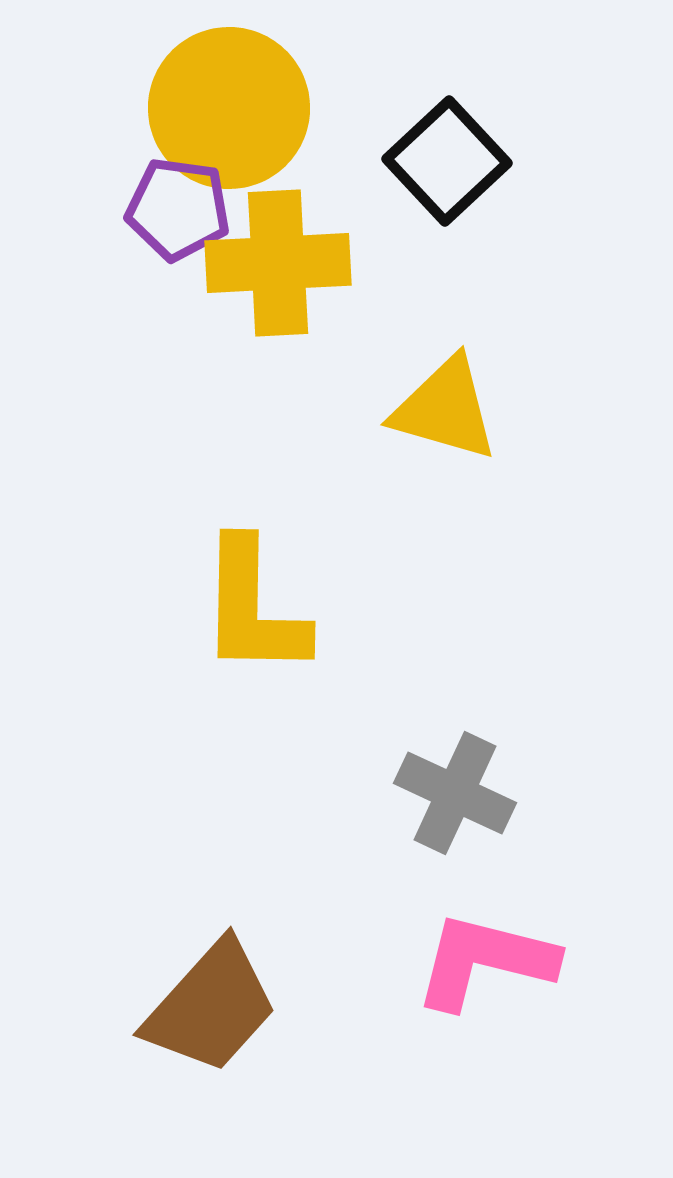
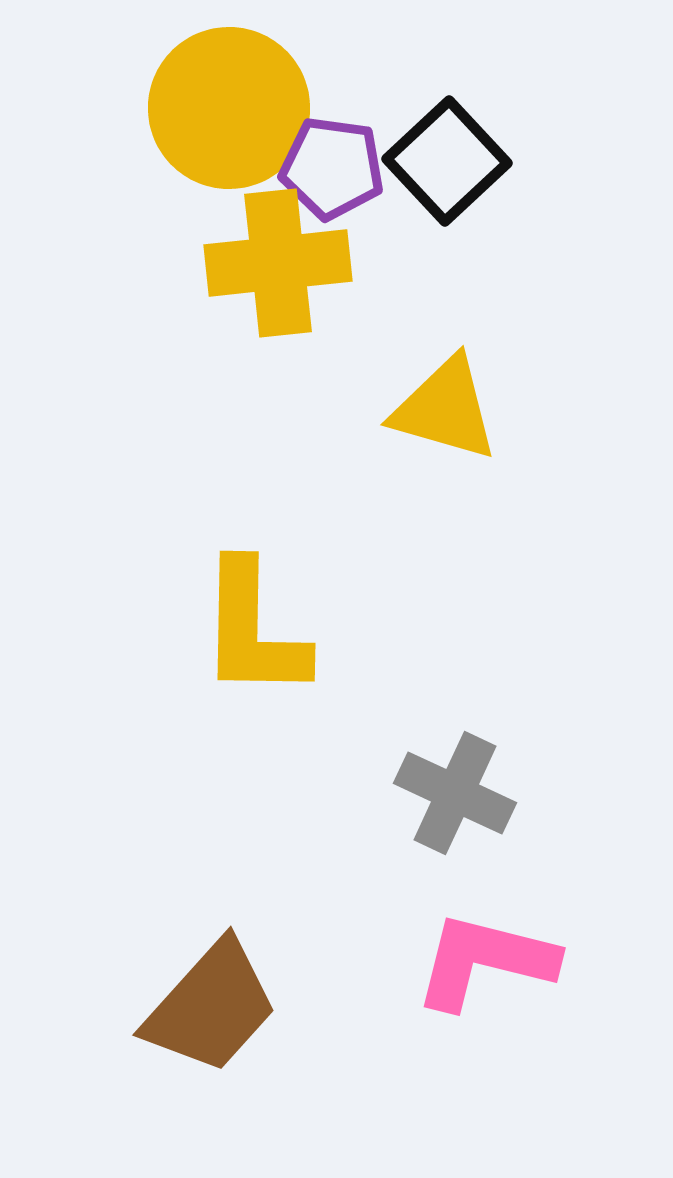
purple pentagon: moved 154 px right, 41 px up
yellow cross: rotated 3 degrees counterclockwise
yellow L-shape: moved 22 px down
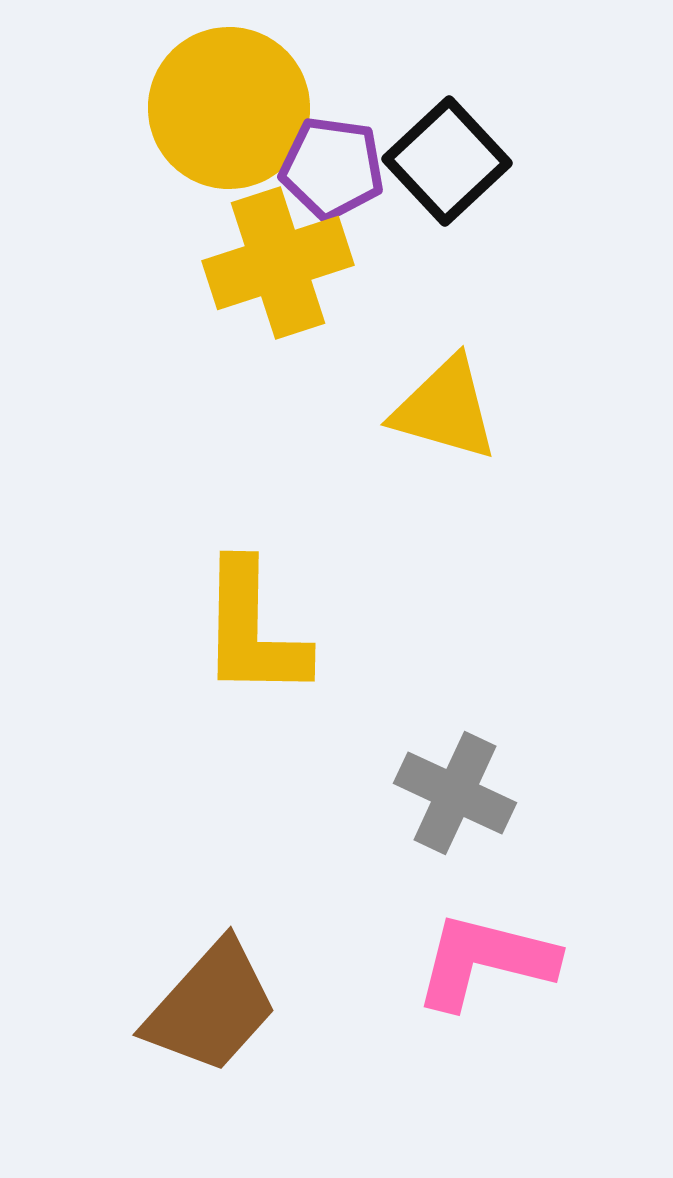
yellow cross: rotated 12 degrees counterclockwise
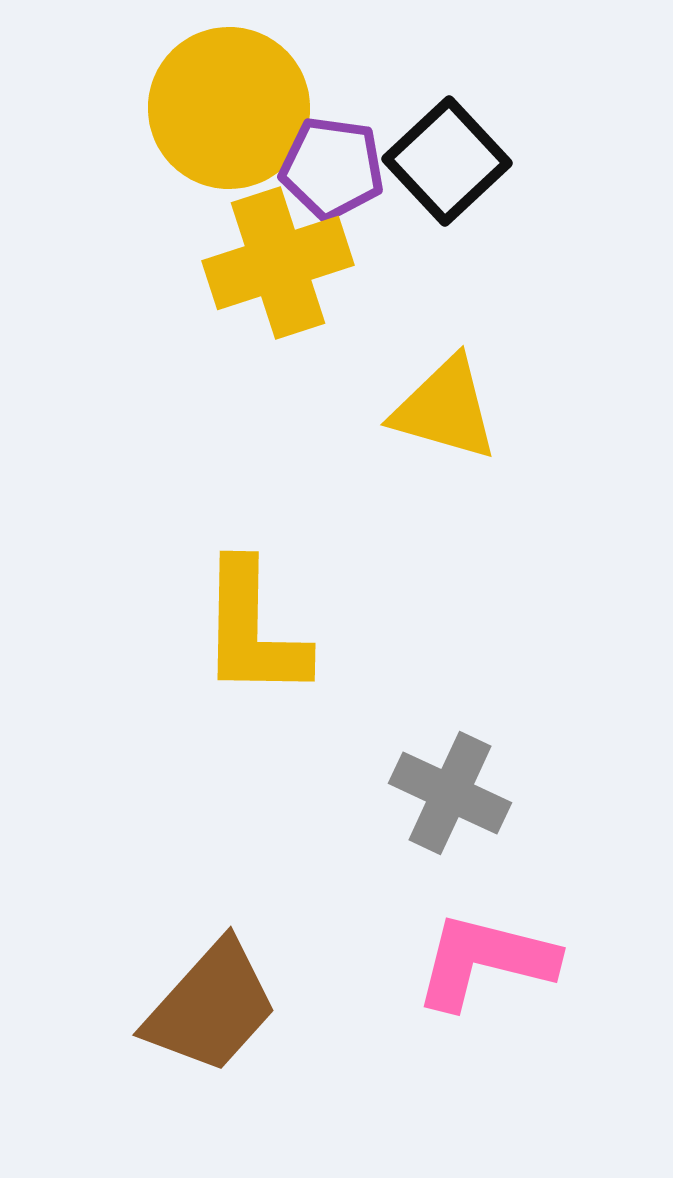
gray cross: moved 5 px left
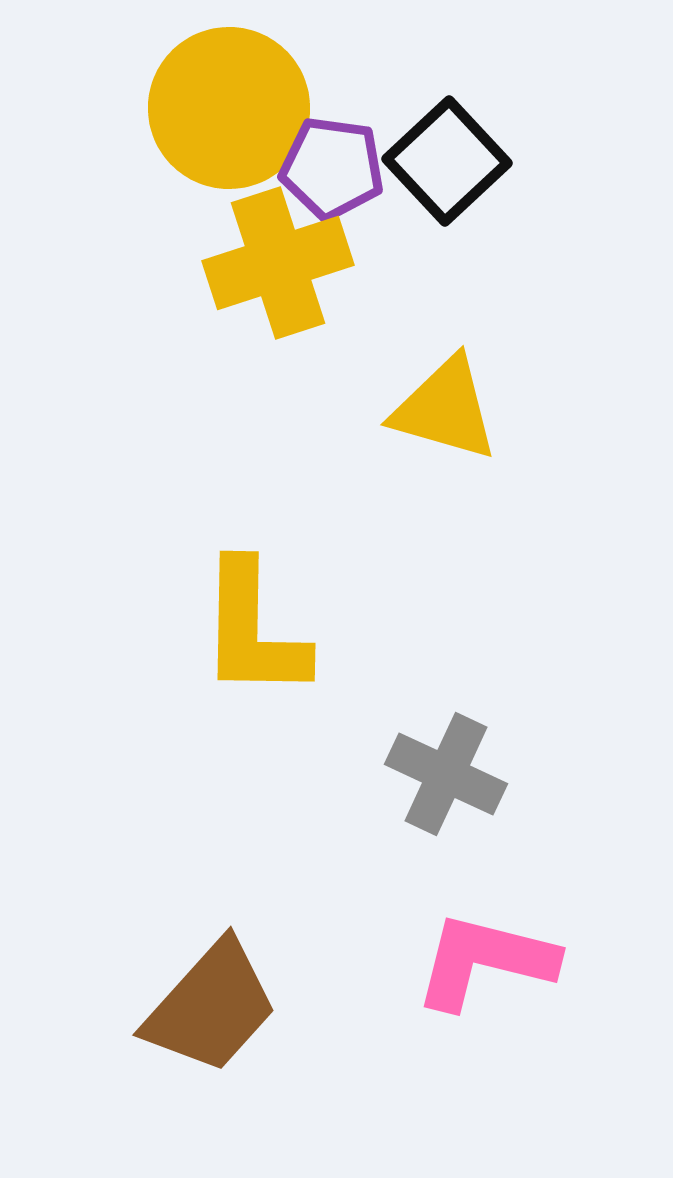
gray cross: moved 4 px left, 19 px up
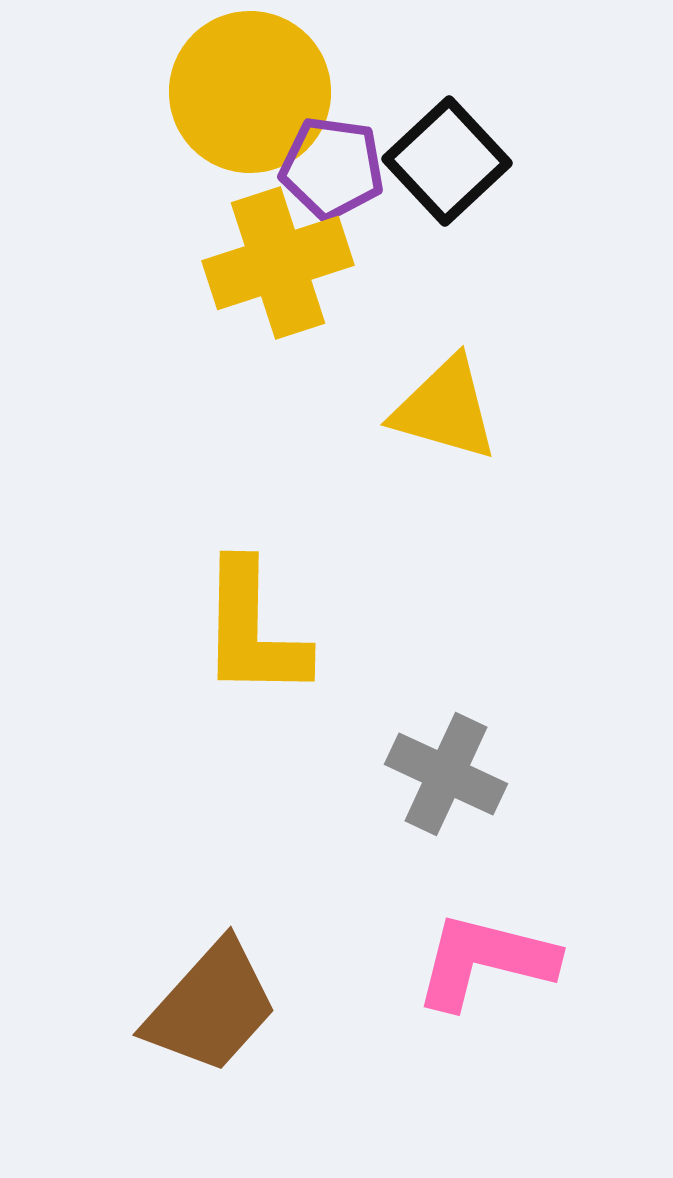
yellow circle: moved 21 px right, 16 px up
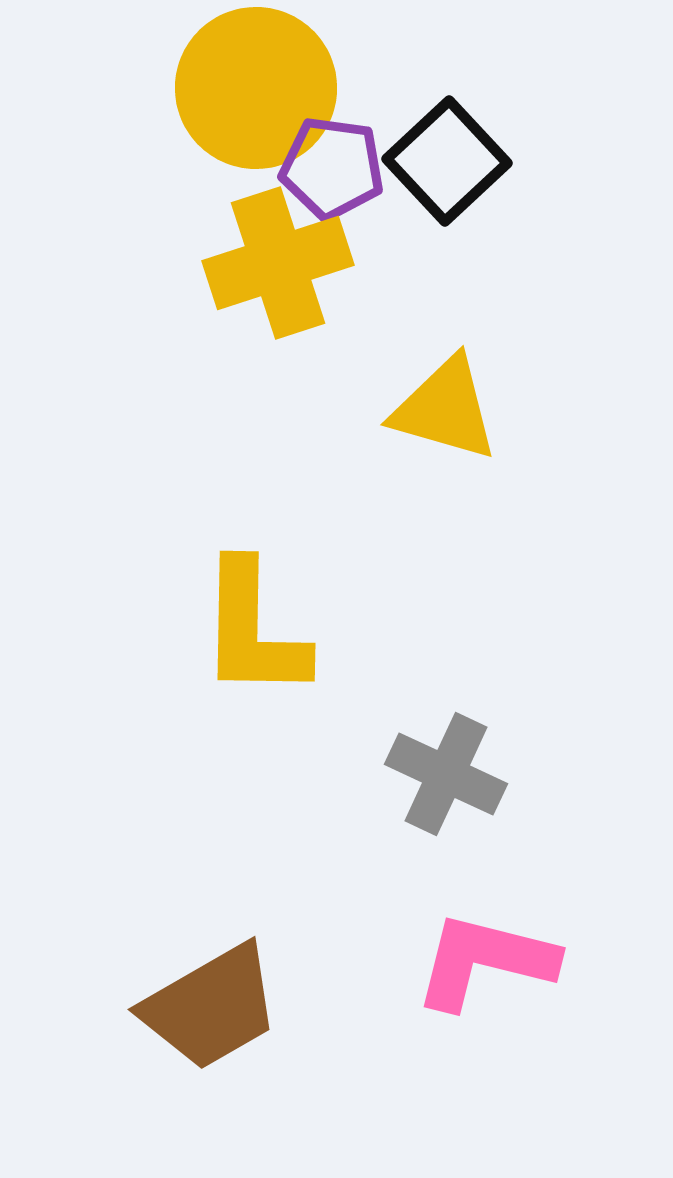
yellow circle: moved 6 px right, 4 px up
brown trapezoid: rotated 18 degrees clockwise
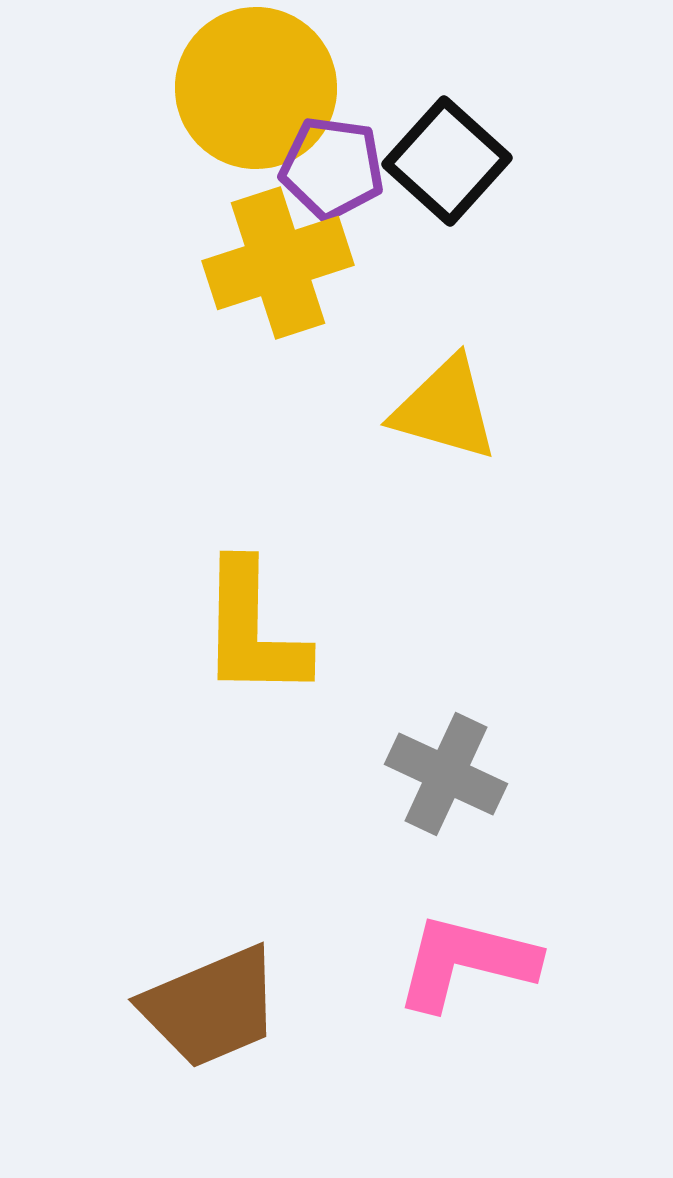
black square: rotated 5 degrees counterclockwise
pink L-shape: moved 19 px left, 1 px down
brown trapezoid: rotated 7 degrees clockwise
